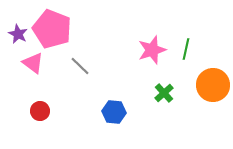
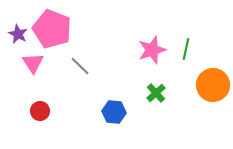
pink triangle: rotated 20 degrees clockwise
green cross: moved 8 px left
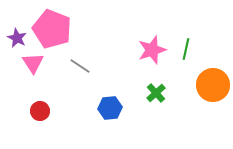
purple star: moved 1 px left, 4 px down
gray line: rotated 10 degrees counterclockwise
blue hexagon: moved 4 px left, 4 px up; rotated 10 degrees counterclockwise
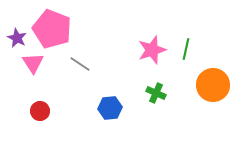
gray line: moved 2 px up
green cross: rotated 24 degrees counterclockwise
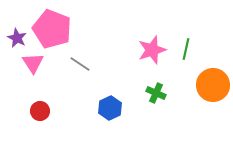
blue hexagon: rotated 20 degrees counterclockwise
